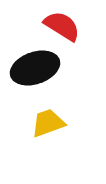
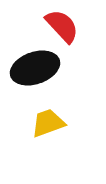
red semicircle: rotated 15 degrees clockwise
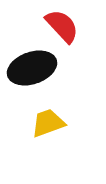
black ellipse: moved 3 px left
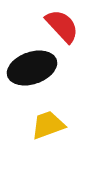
yellow trapezoid: moved 2 px down
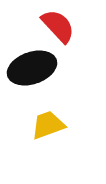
red semicircle: moved 4 px left
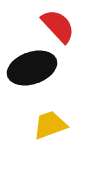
yellow trapezoid: moved 2 px right
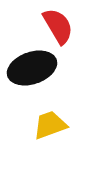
red semicircle: rotated 12 degrees clockwise
